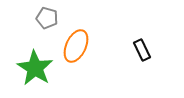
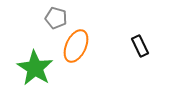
gray pentagon: moved 9 px right
black rectangle: moved 2 px left, 4 px up
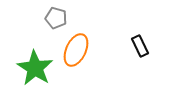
orange ellipse: moved 4 px down
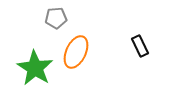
gray pentagon: rotated 20 degrees counterclockwise
orange ellipse: moved 2 px down
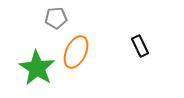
green star: moved 2 px right
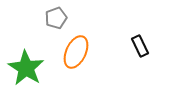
gray pentagon: rotated 15 degrees counterclockwise
green star: moved 11 px left
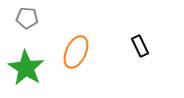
gray pentagon: moved 29 px left; rotated 25 degrees clockwise
